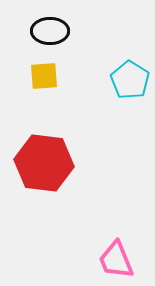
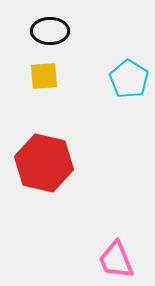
cyan pentagon: moved 1 px left, 1 px up
red hexagon: rotated 6 degrees clockwise
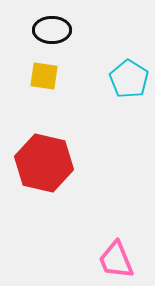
black ellipse: moved 2 px right, 1 px up
yellow square: rotated 12 degrees clockwise
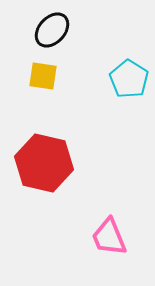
black ellipse: rotated 48 degrees counterclockwise
yellow square: moved 1 px left
pink trapezoid: moved 7 px left, 23 px up
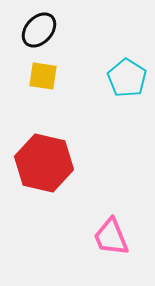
black ellipse: moved 13 px left
cyan pentagon: moved 2 px left, 1 px up
pink trapezoid: moved 2 px right
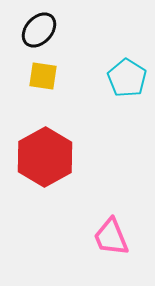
red hexagon: moved 1 px right, 6 px up; rotated 18 degrees clockwise
